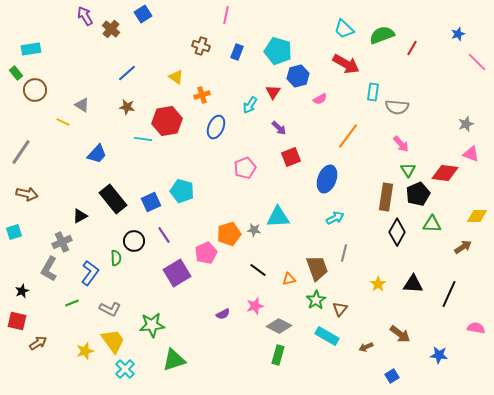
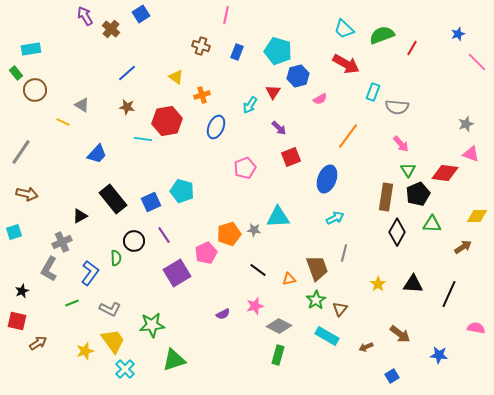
blue square at (143, 14): moved 2 px left
cyan rectangle at (373, 92): rotated 12 degrees clockwise
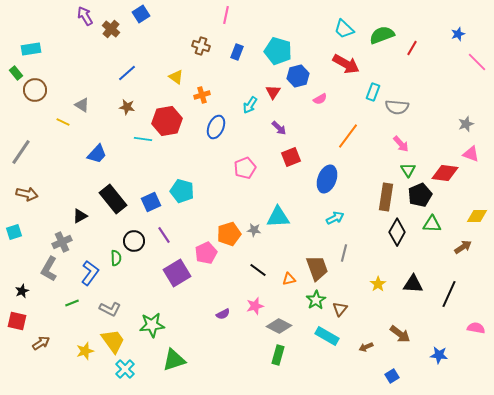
black pentagon at (418, 194): moved 2 px right, 1 px down
brown arrow at (38, 343): moved 3 px right
